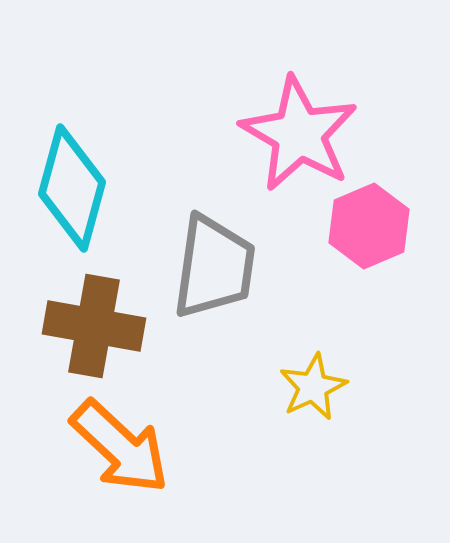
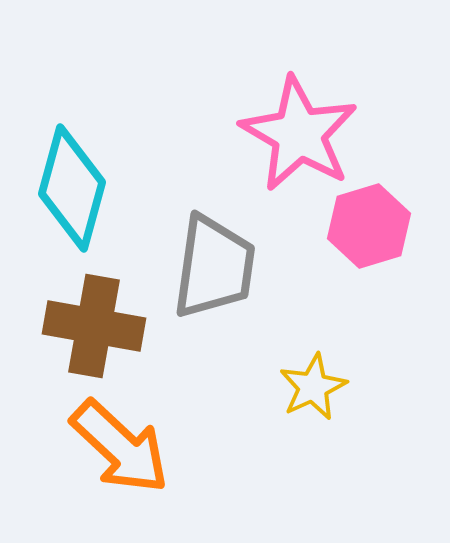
pink hexagon: rotated 6 degrees clockwise
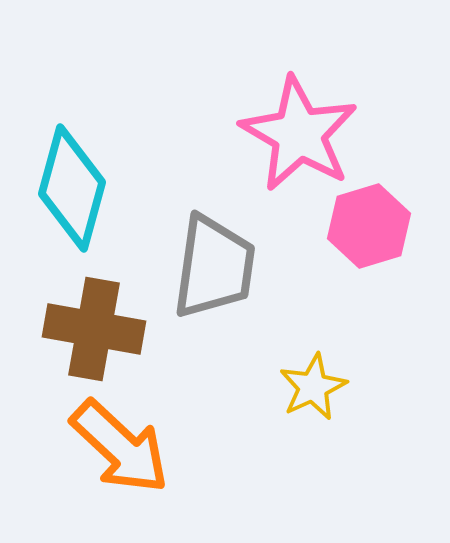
brown cross: moved 3 px down
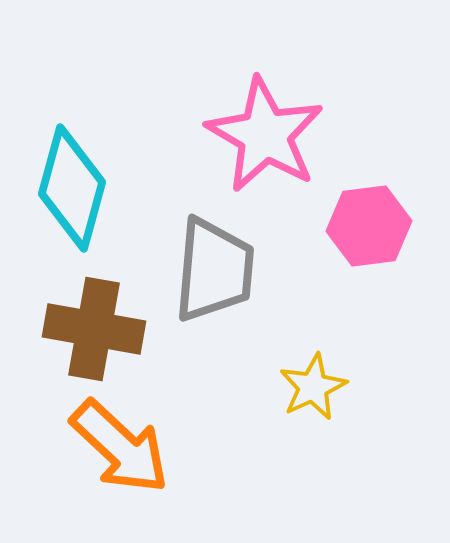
pink star: moved 34 px left, 1 px down
pink hexagon: rotated 10 degrees clockwise
gray trapezoid: moved 3 px down; rotated 3 degrees counterclockwise
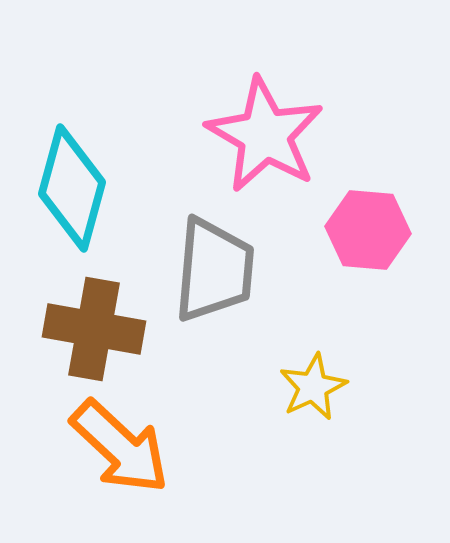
pink hexagon: moved 1 px left, 4 px down; rotated 12 degrees clockwise
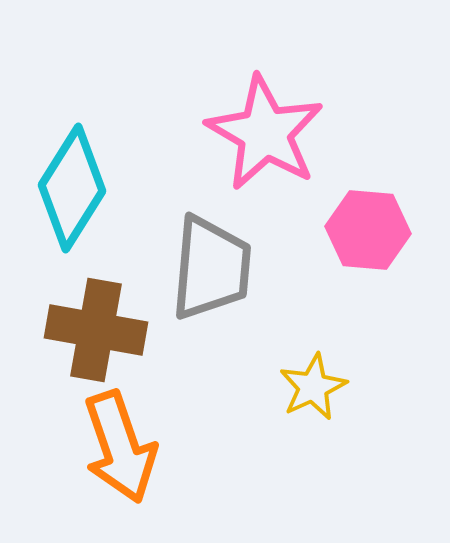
pink star: moved 2 px up
cyan diamond: rotated 17 degrees clockwise
gray trapezoid: moved 3 px left, 2 px up
brown cross: moved 2 px right, 1 px down
orange arrow: rotated 28 degrees clockwise
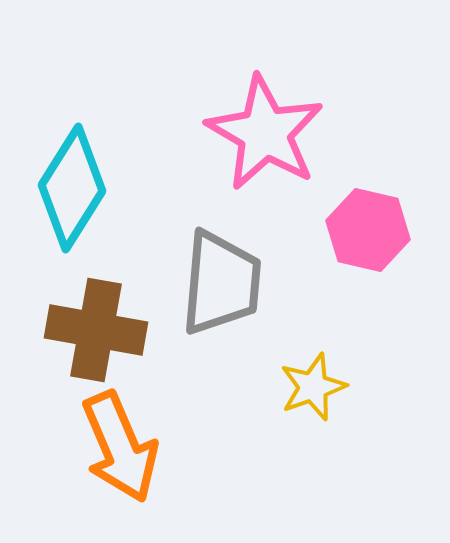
pink hexagon: rotated 8 degrees clockwise
gray trapezoid: moved 10 px right, 15 px down
yellow star: rotated 6 degrees clockwise
orange arrow: rotated 4 degrees counterclockwise
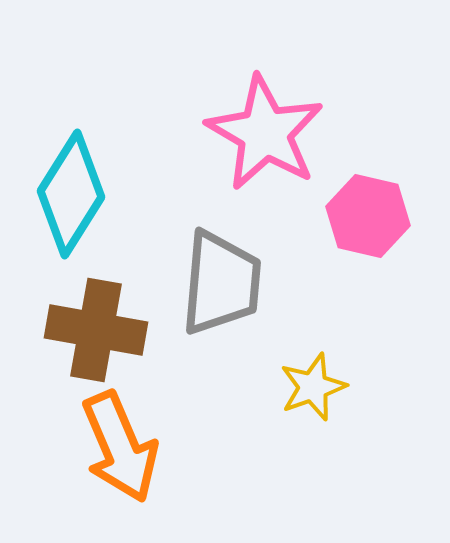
cyan diamond: moved 1 px left, 6 px down
pink hexagon: moved 14 px up
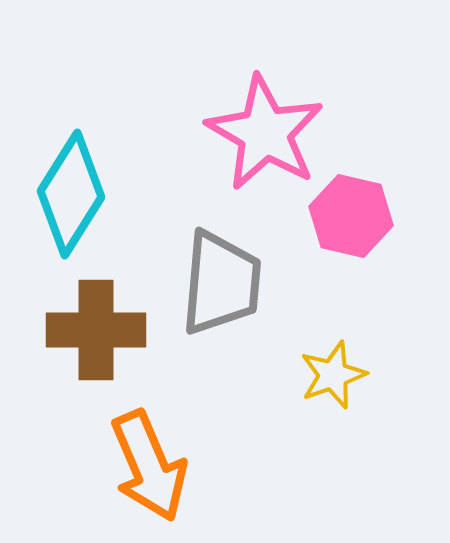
pink hexagon: moved 17 px left
brown cross: rotated 10 degrees counterclockwise
yellow star: moved 20 px right, 12 px up
orange arrow: moved 29 px right, 19 px down
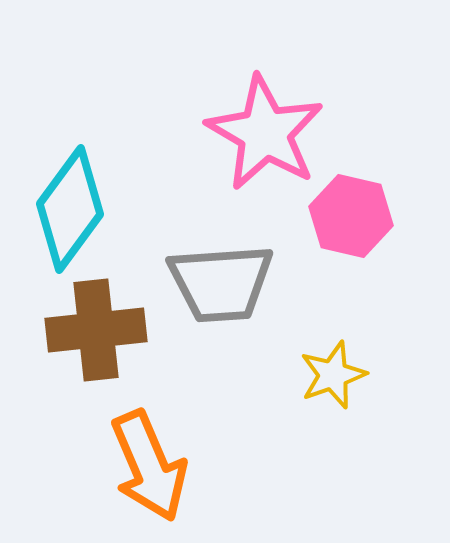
cyan diamond: moved 1 px left, 15 px down; rotated 4 degrees clockwise
gray trapezoid: rotated 81 degrees clockwise
brown cross: rotated 6 degrees counterclockwise
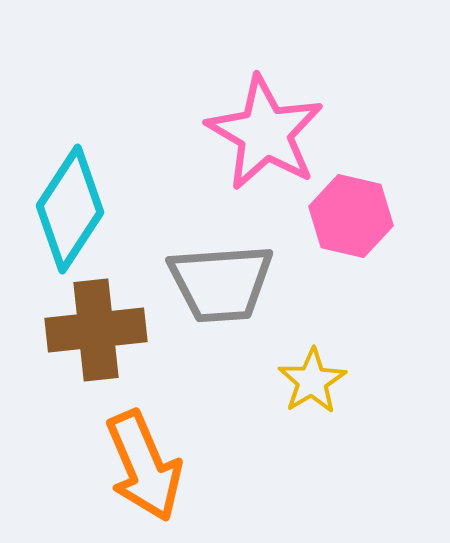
cyan diamond: rotated 3 degrees counterclockwise
yellow star: moved 21 px left, 6 px down; rotated 12 degrees counterclockwise
orange arrow: moved 5 px left
